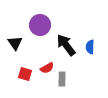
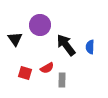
black triangle: moved 4 px up
red square: moved 1 px up
gray rectangle: moved 1 px down
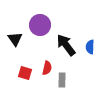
red semicircle: rotated 48 degrees counterclockwise
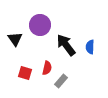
gray rectangle: moved 1 px left, 1 px down; rotated 40 degrees clockwise
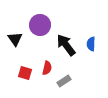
blue semicircle: moved 1 px right, 3 px up
gray rectangle: moved 3 px right; rotated 16 degrees clockwise
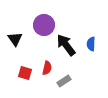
purple circle: moved 4 px right
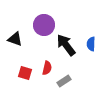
black triangle: rotated 35 degrees counterclockwise
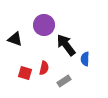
blue semicircle: moved 6 px left, 15 px down
red semicircle: moved 3 px left
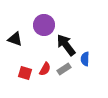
red semicircle: moved 1 px right, 1 px down; rotated 16 degrees clockwise
gray rectangle: moved 12 px up
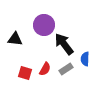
black triangle: rotated 14 degrees counterclockwise
black arrow: moved 2 px left, 1 px up
gray rectangle: moved 2 px right
